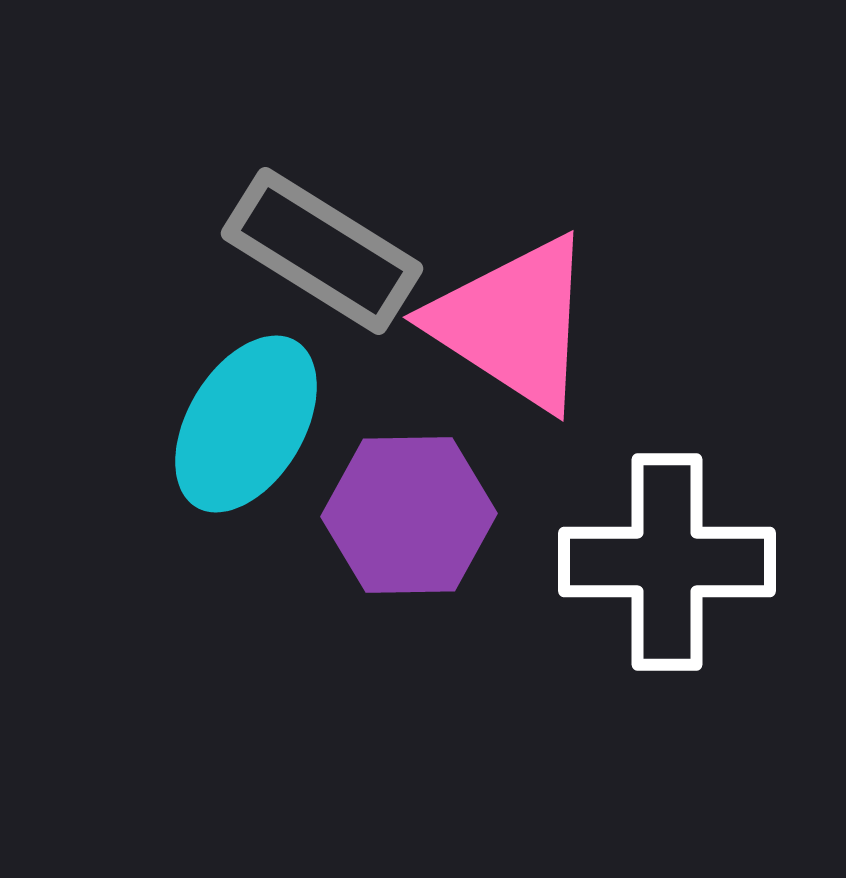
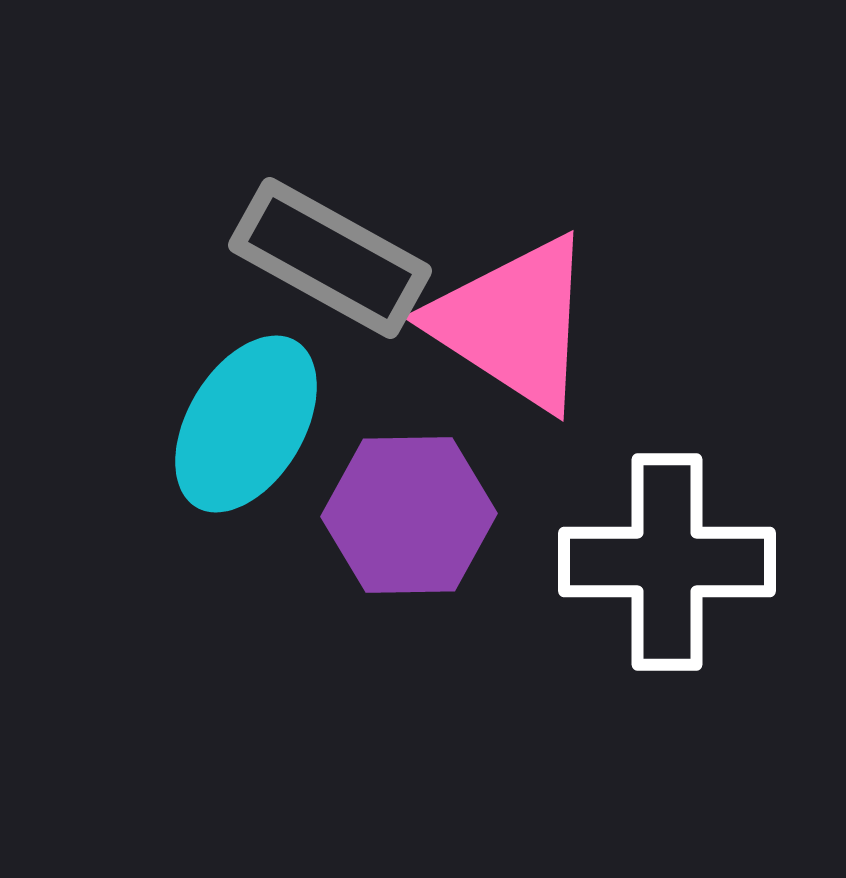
gray rectangle: moved 8 px right, 7 px down; rotated 3 degrees counterclockwise
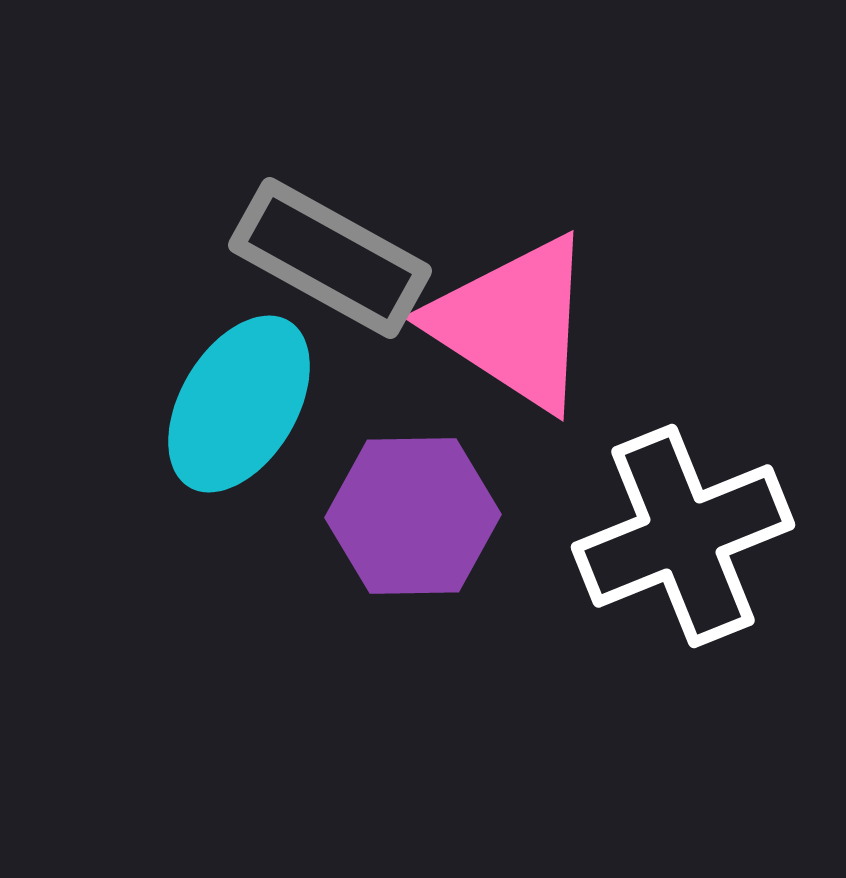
cyan ellipse: moved 7 px left, 20 px up
purple hexagon: moved 4 px right, 1 px down
white cross: moved 16 px right, 26 px up; rotated 22 degrees counterclockwise
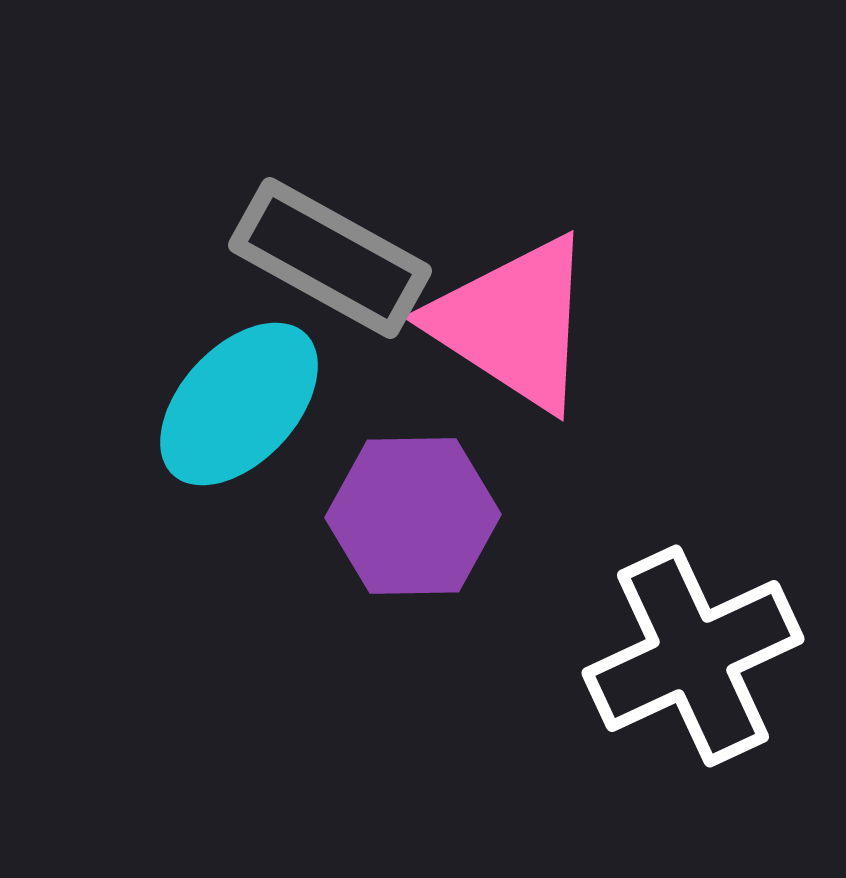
cyan ellipse: rotated 12 degrees clockwise
white cross: moved 10 px right, 120 px down; rotated 3 degrees counterclockwise
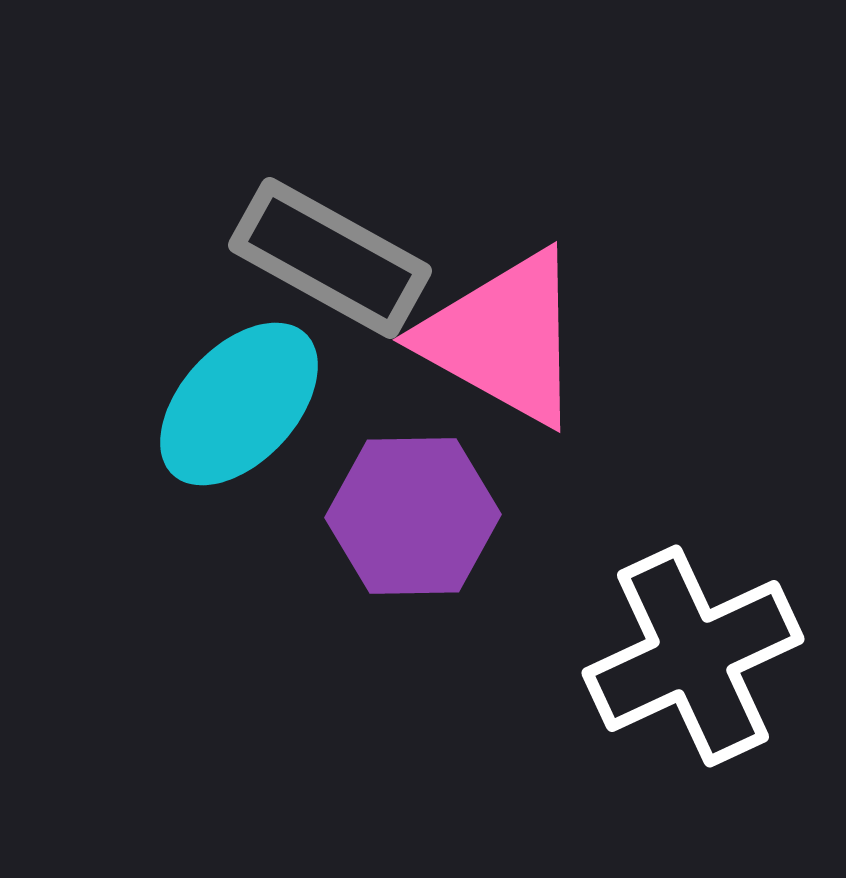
pink triangle: moved 10 px left, 15 px down; rotated 4 degrees counterclockwise
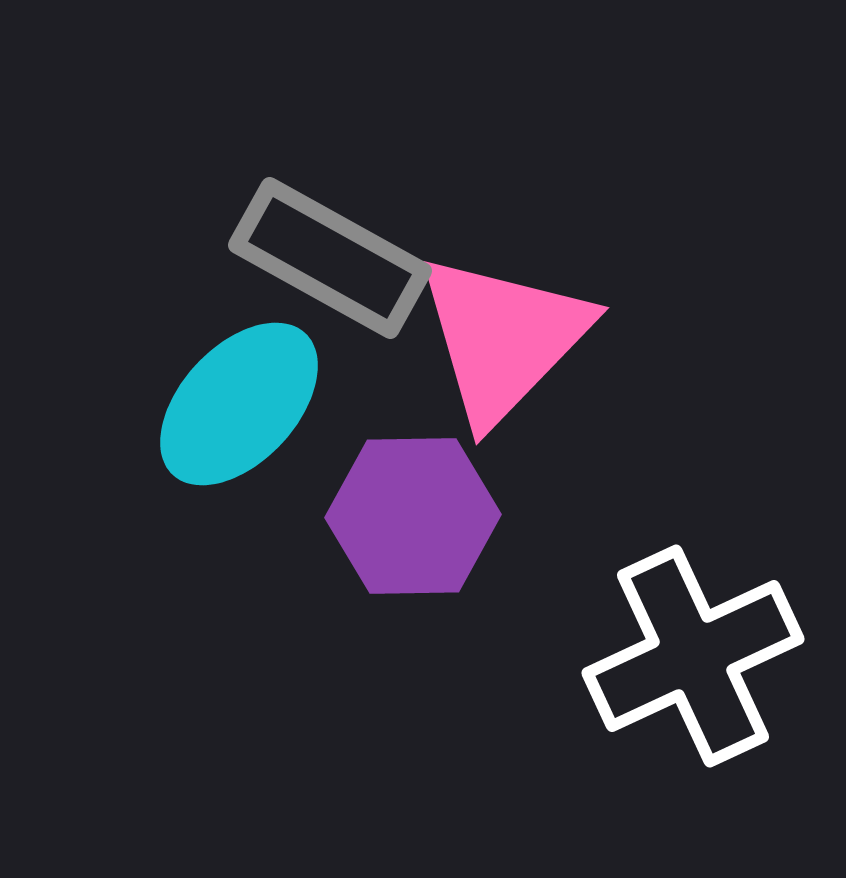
pink triangle: rotated 45 degrees clockwise
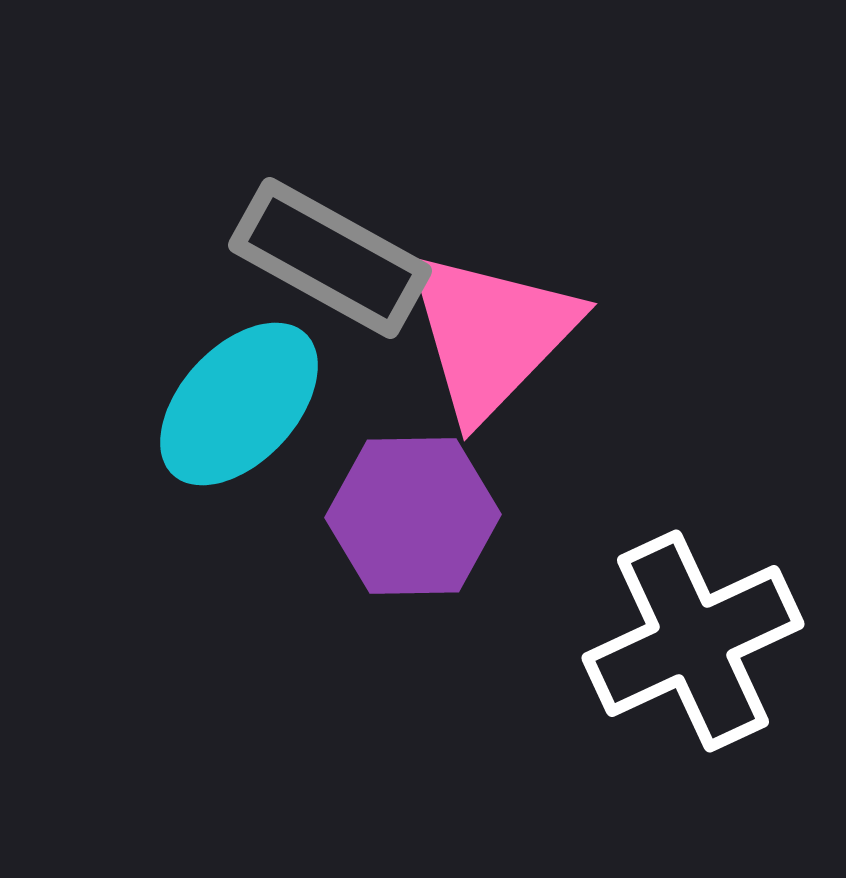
pink triangle: moved 12 px left, 4 px up
white cross: moved 15 px up
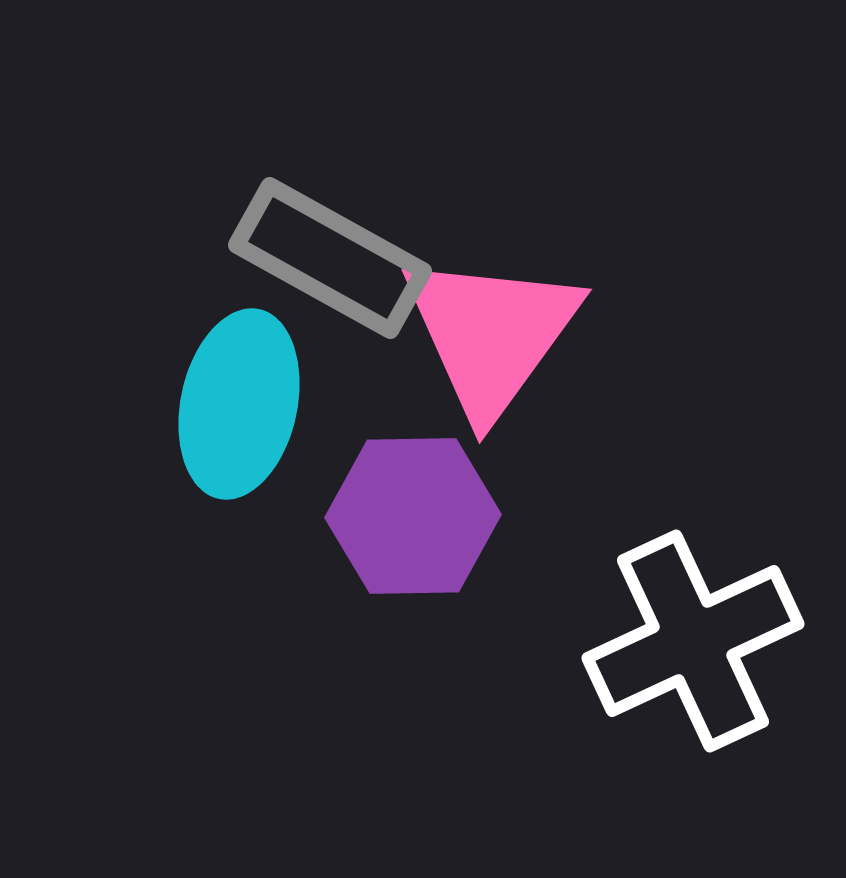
pink triangle: rotated 8 degrees counterclockwise
cyan ellipse: rotated 31 degrees counterclockwise
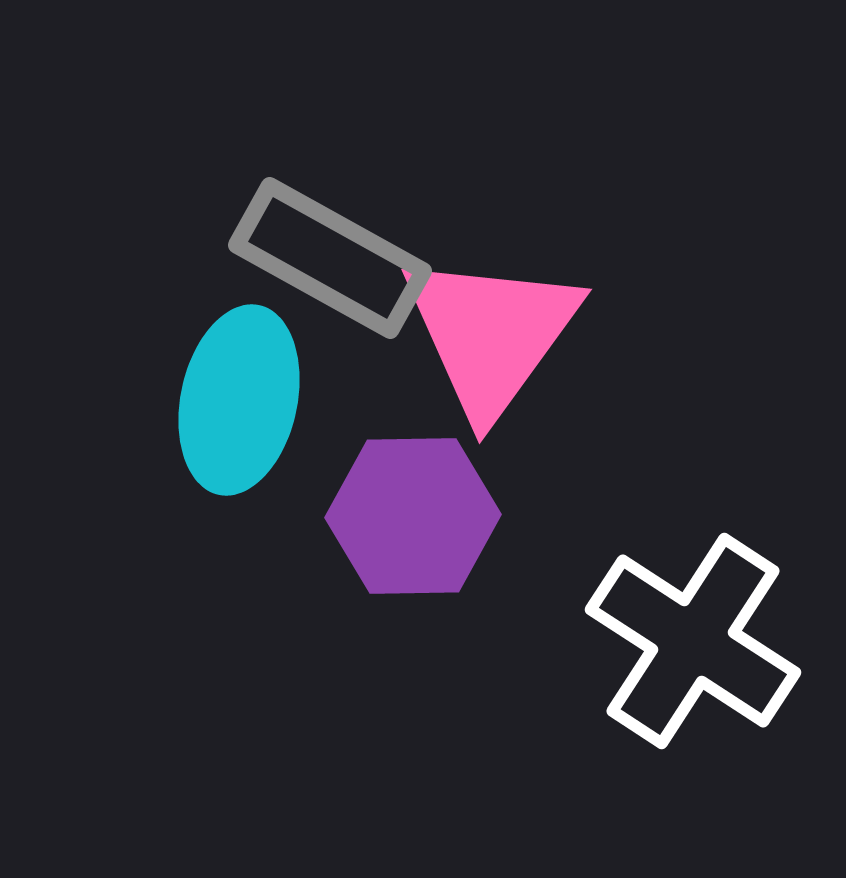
cyan ellipse: moved 4 px up
white cross: rotated 32 degrees counterclockwise
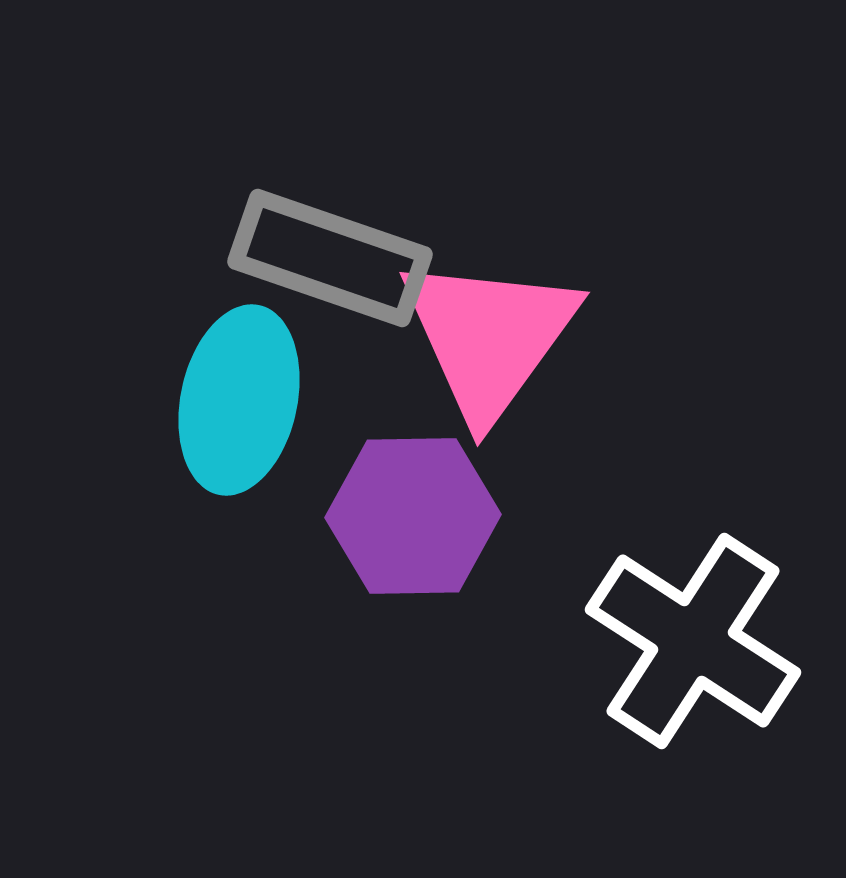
gray rectangle: rotated 10 degrees counterclockwise
pink triangle: moved 2 px left, 3 px down
